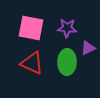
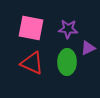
purple star: moved 1 px right, 1 px down
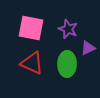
purple star: rotated 18 degrees clockwise
green ellipse: moved 2 px down
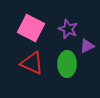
pink square: rotated 16 degrees clockwise
purple triangle: moved 1 px left, 2 px up
